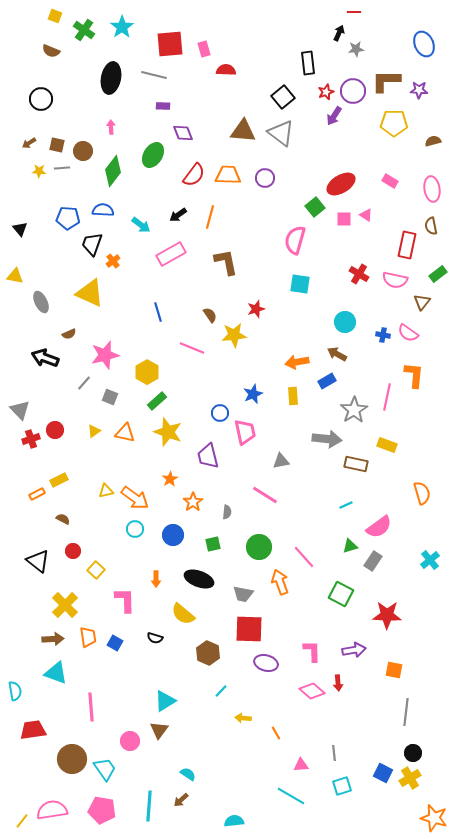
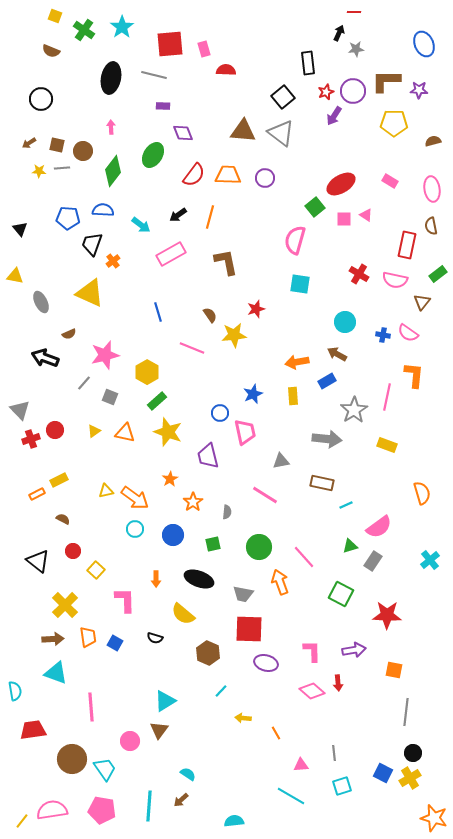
brown rectangle at (356, 464): moved 34 px left, 19 px down
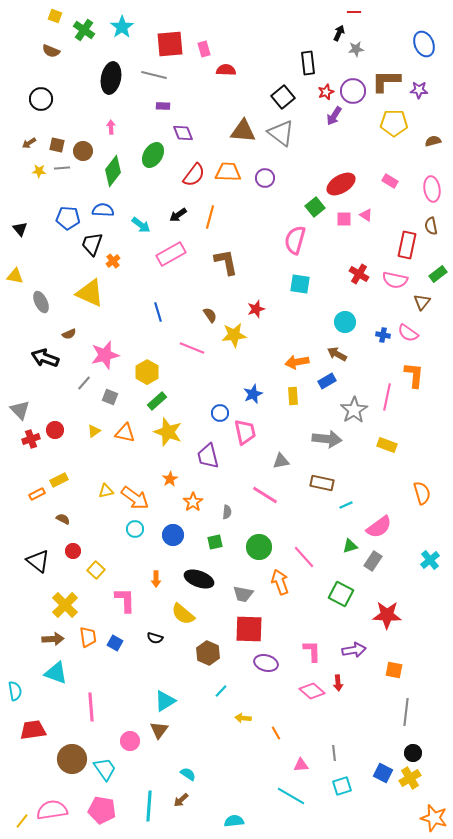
orange trapezoid at (228, 175): moved 3 px up
green square at (213, 544): moved 2 px right, 2 px up
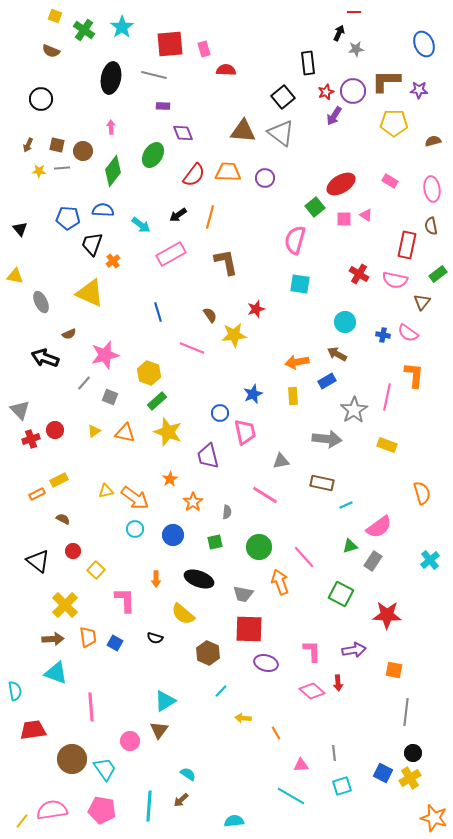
brown arrow at (29, 143): moved 1 px left, 2 px down; rotated 32 degrees counterclockwise
yellow hexagon at (147, 372): moved 2 px right, 1 px down; rotated 10 degrees counterclockwise
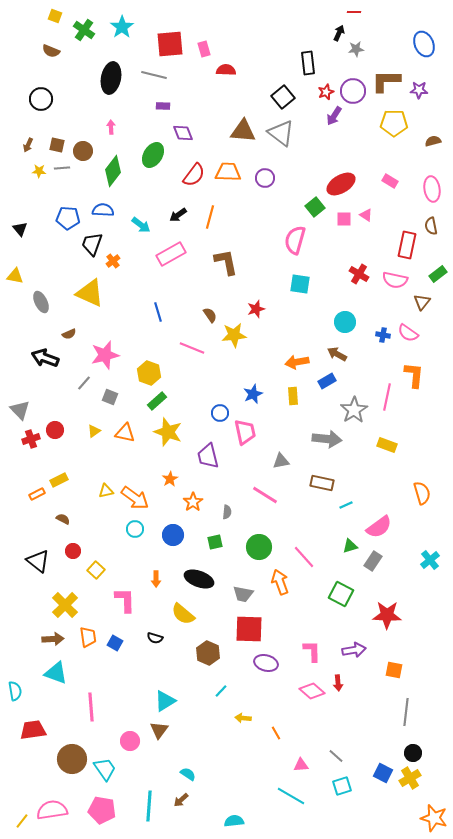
gray line at (334, 753): moved 2 px right, 3 px down; rotated 42 degrees counterclockwise
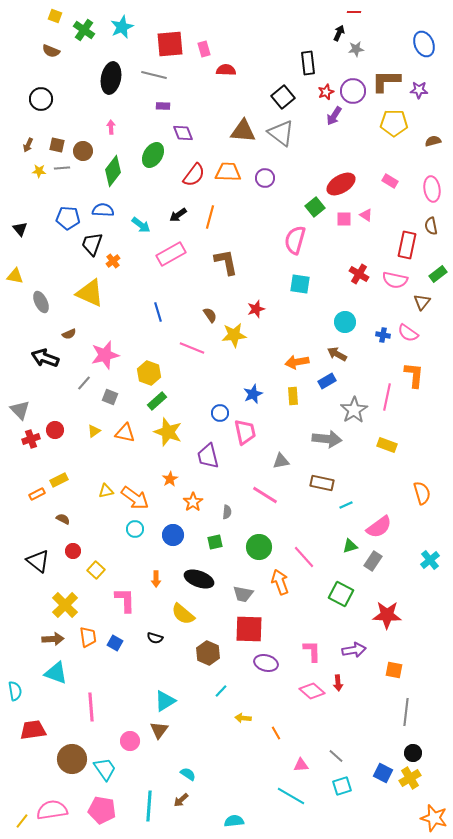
cyan star at (122, 27): rotated 10 degrees clockwise
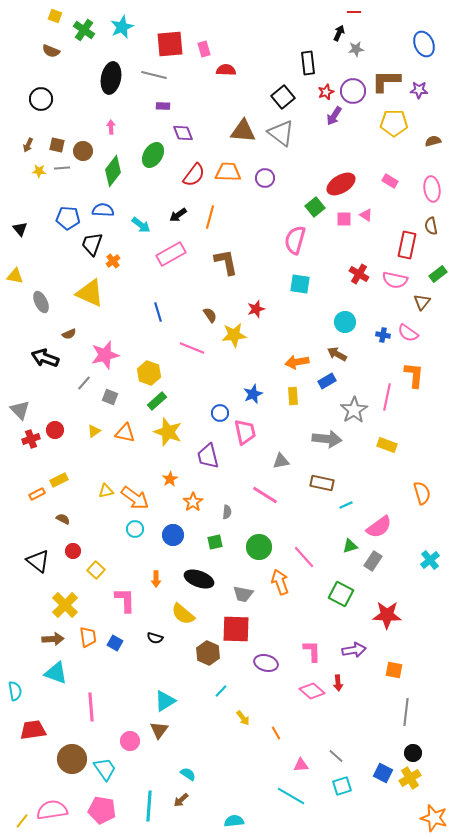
red square at (249, 629): moved 13 px left
yellow arrow at (243, 718): rotated 133 degrees counterclockwise
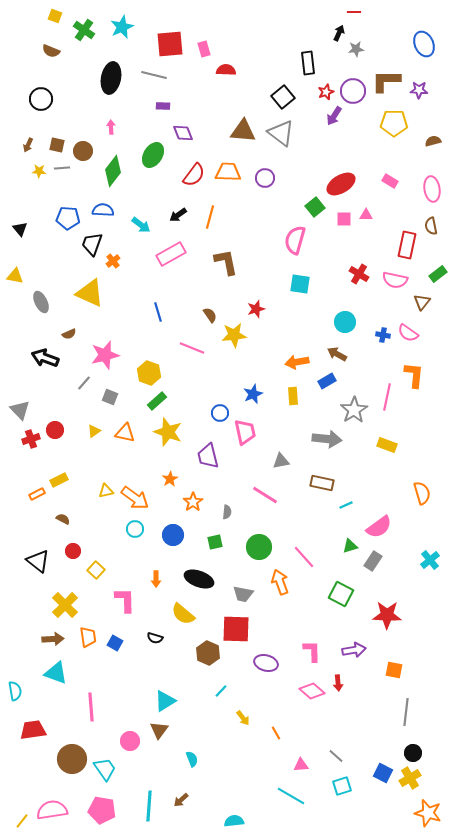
pink triangle at (366, 215): rotated 32 degrees counterclockwise
cyan semicircle at (188, 774): moved 4 px right, 15 px up; rotated 35 degrees clockwise
orange star at (434, 818): moved 6 px left, 5 px up
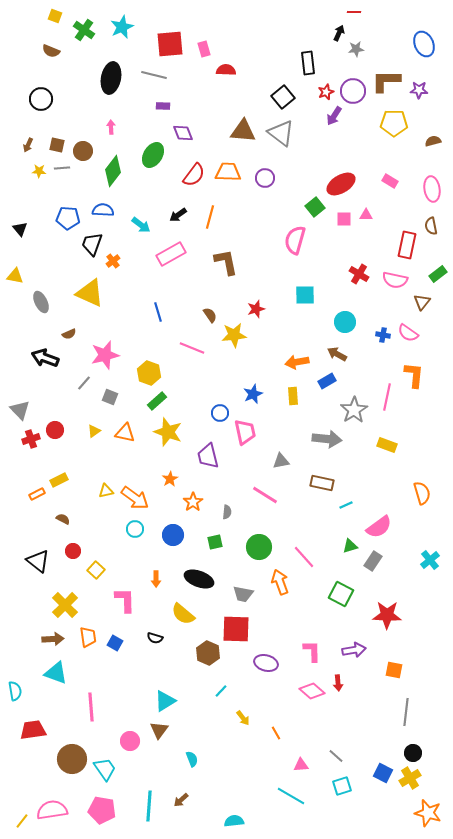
cyan square at (300, 284): moved 5 px right, 11 px down; rotated 10 degrees counterclockwise
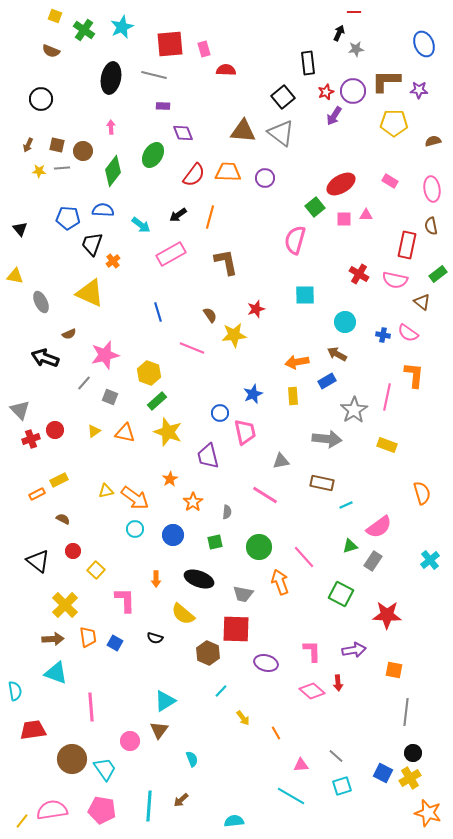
brown triangle at (422, 302): rotated 30 degrees counterclockwise
